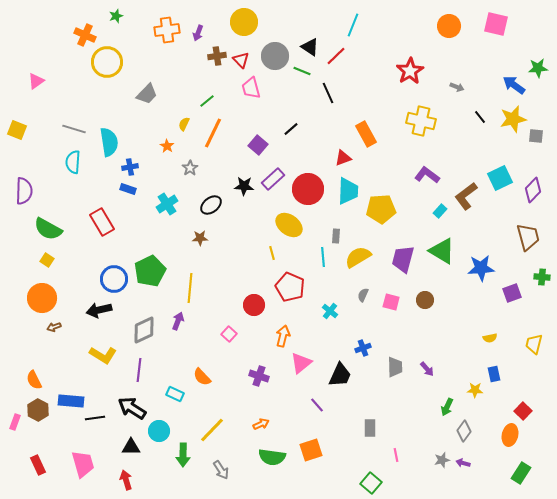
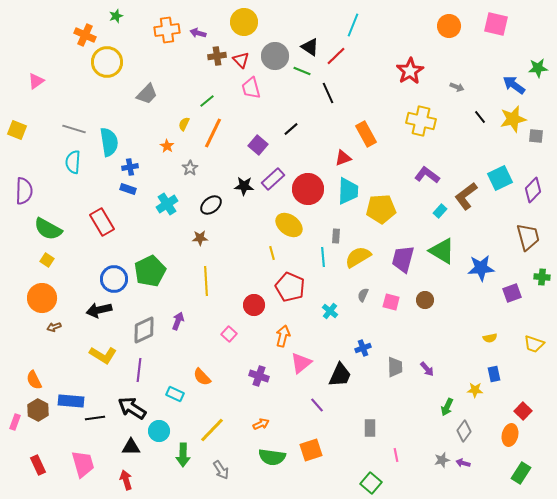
purple arrow at (198, 33): rotated 84 degrees clockwise
yellow line at (190, 288): moved 16 px right, 7 px up; rotated 8 degrees counterclockwise
yellow trapezoid at (534, 344): rotated 85 degrees counterclockwise
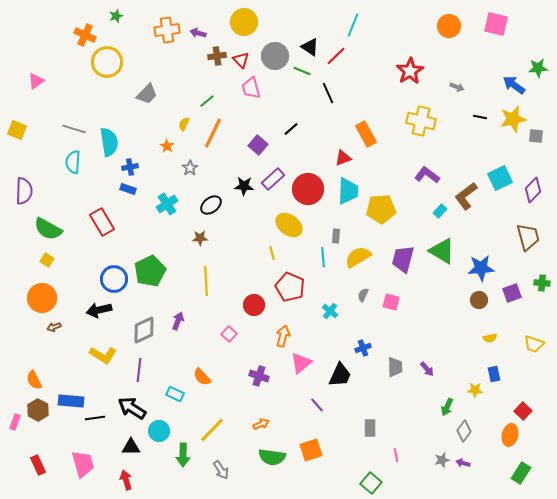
black line at (480, 117): rotated 40 degrees counterclockwise
green cross at (542, 277): moved 6 px down
brown circle at (425, 300): moved 54 px right
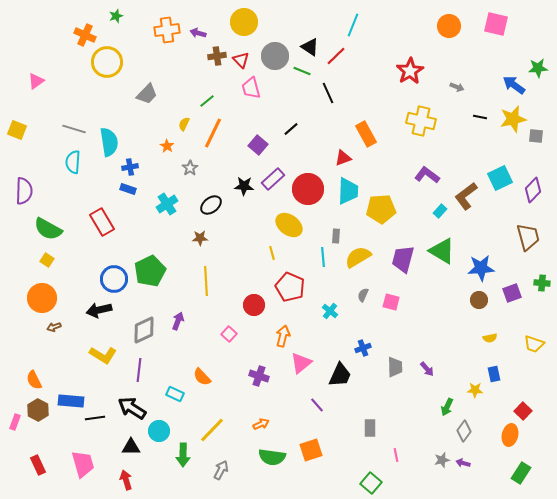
gray arrow at (221, 470): rotated 120 degrees counterclockwise
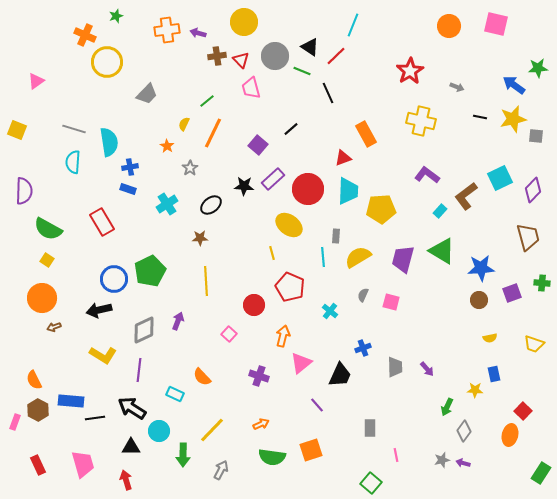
green rectangle at (521, 473): moved 20 px right
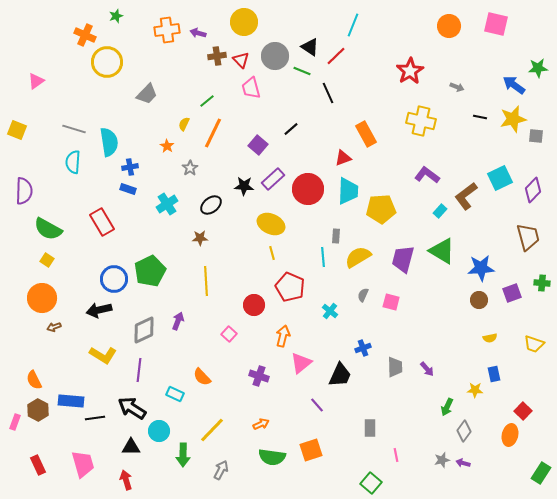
yellow ellipse at (289, 225): moved 18 px left, 1 px up; rotated 12 degrees counterclockwise
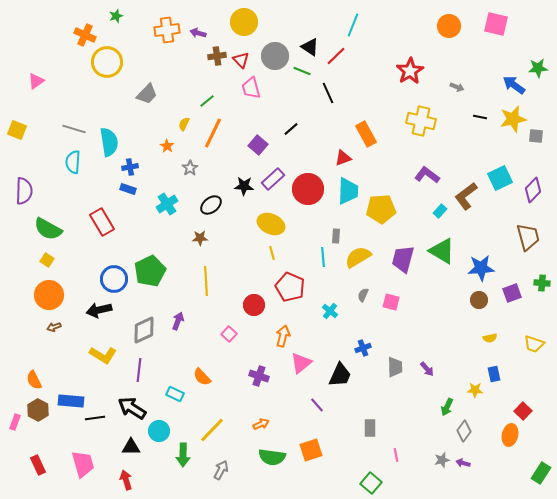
orange circle at (42, 298): moved 7 px right, 3 px up
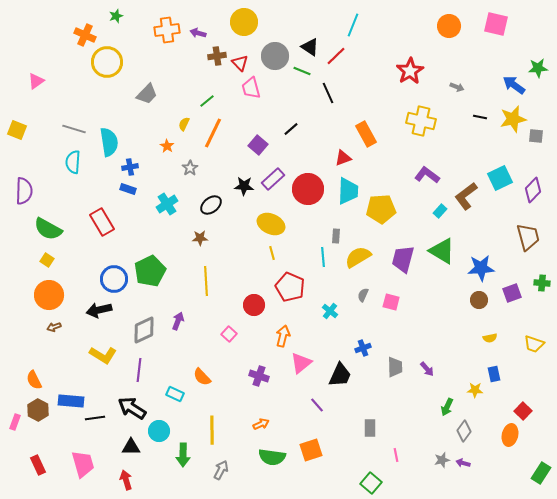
red triangle at (241, 60): moved 1 px left, 3 px down
yellow line at (212, 430): rotated 44 degrees counterclockwise
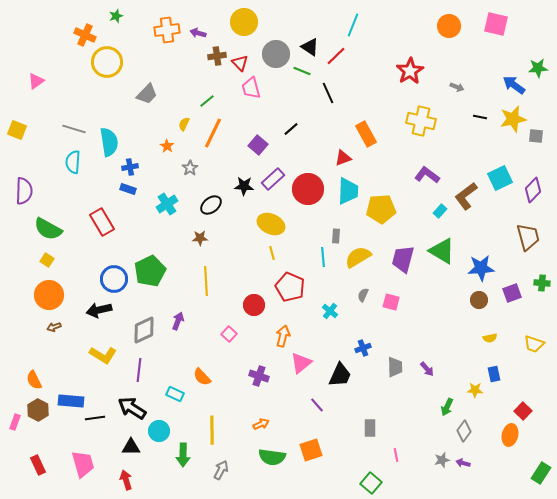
gray circle at (275, 56): moved 1 px right, 2 px up
